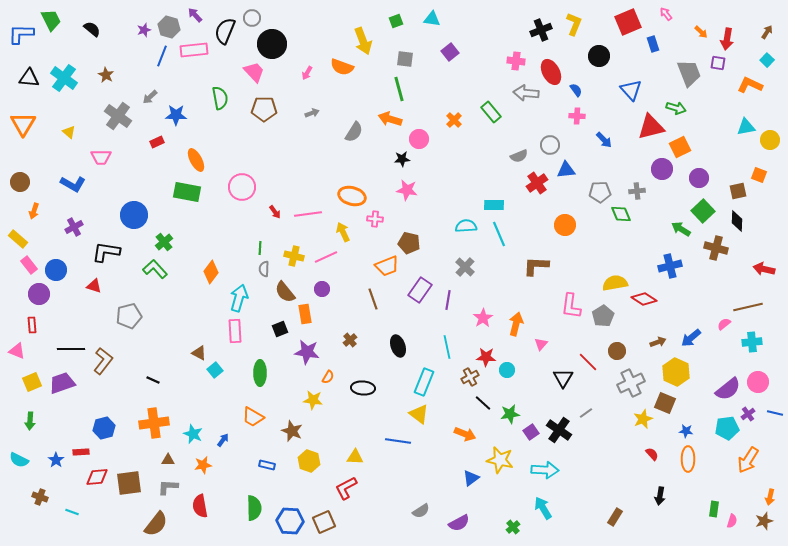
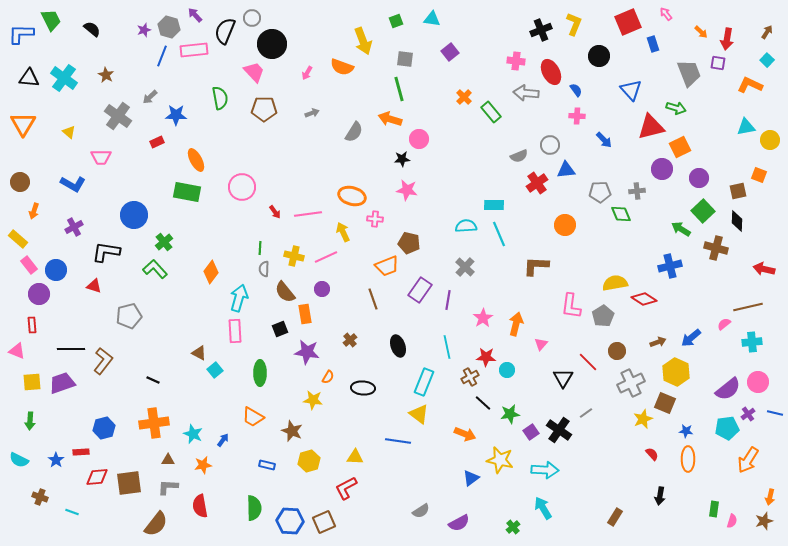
orange cross at (454, 120): moved 10 px right, 23 px up
yellow square at (32, 382): rotated 18 degrees clockwise
yellow hexagon at (309, 461): rotated 25 degrees clockwise
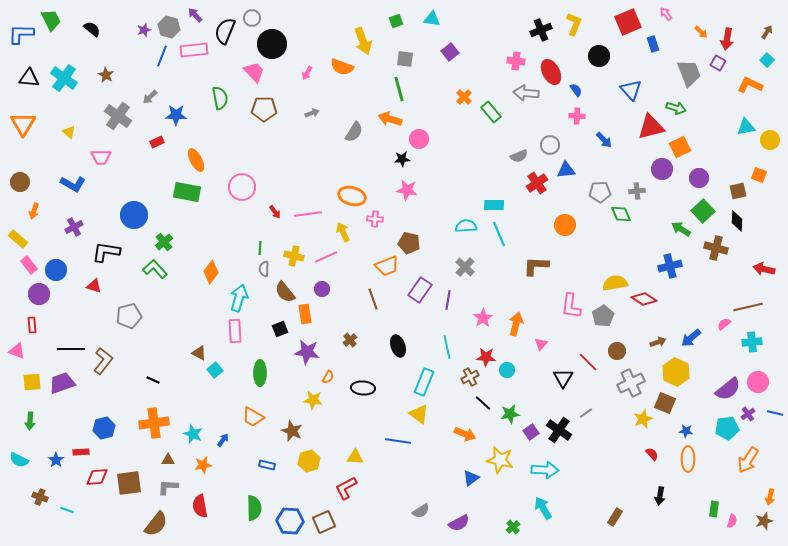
purple square at (718, 63): rotated 21 degrees clockwise
cyan line at (72, 512): moved 5 px left, 2 px up
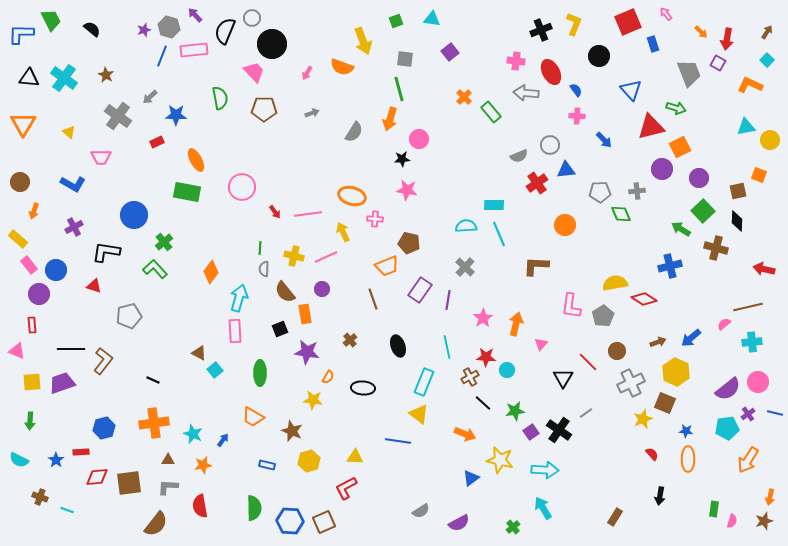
orange arrow at (390, 119): rotated 90 degrees counterclockwise
green star at (510, 414): moved 5 px right, 3 px up
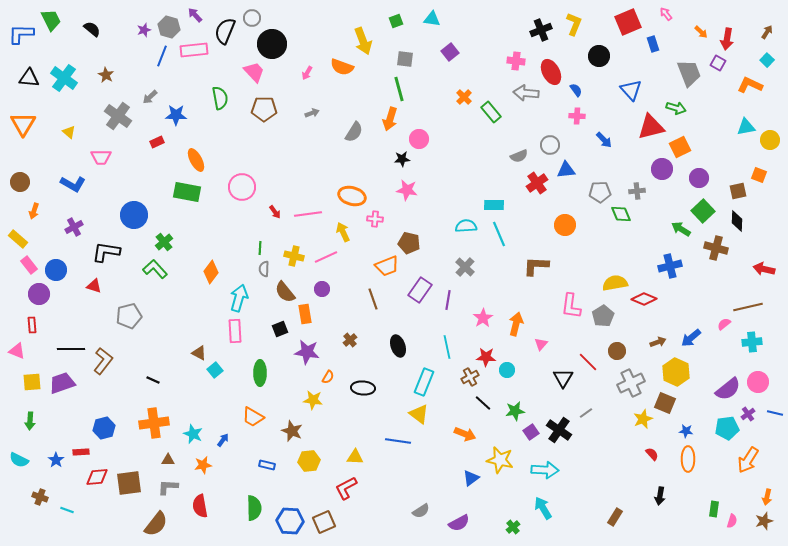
red diamond at (644, 299): rotated 10 degrees counterclockwise
yellow hexagon at (309, 461): rotated 10 degrees clockwise
orange arrow at (770, 497): moved 3 px left
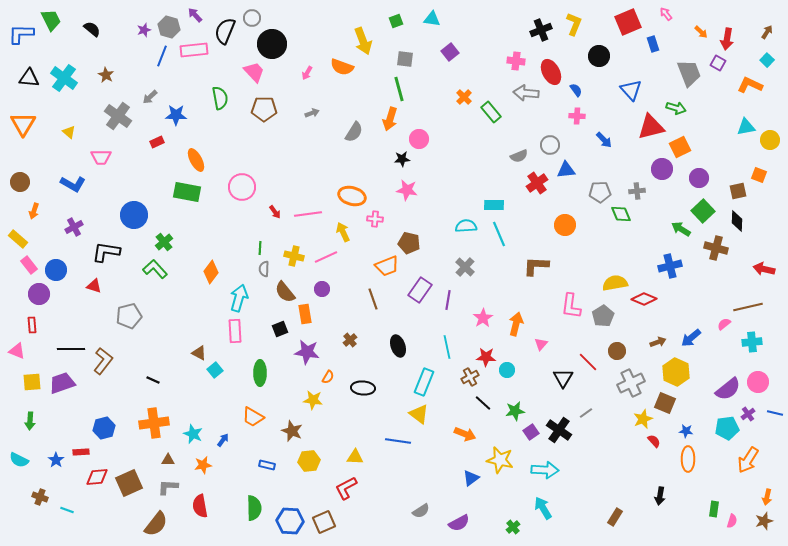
red semicircle at (652, 454): moved 2 px right, 13 px up
brown square at (129, 483): rotated 16 degrees counterclockwise
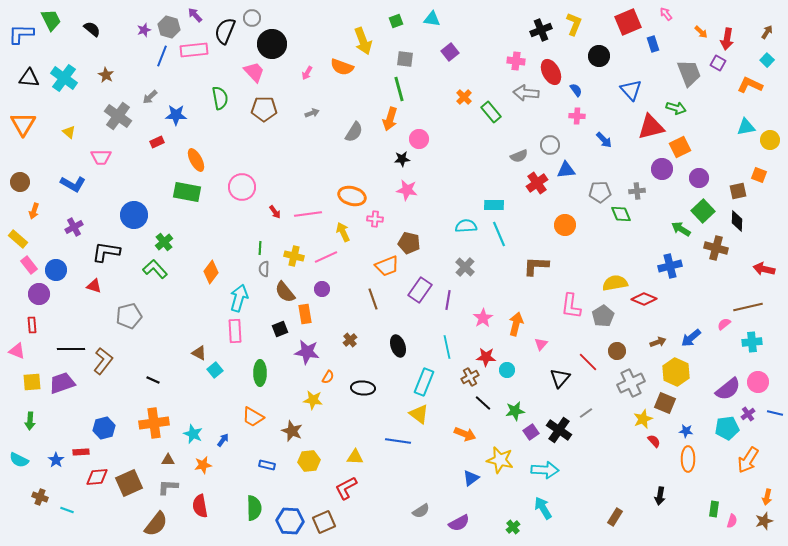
black triangle at (563, 378): moved 3 px left; rotated 10 degrees clockwise
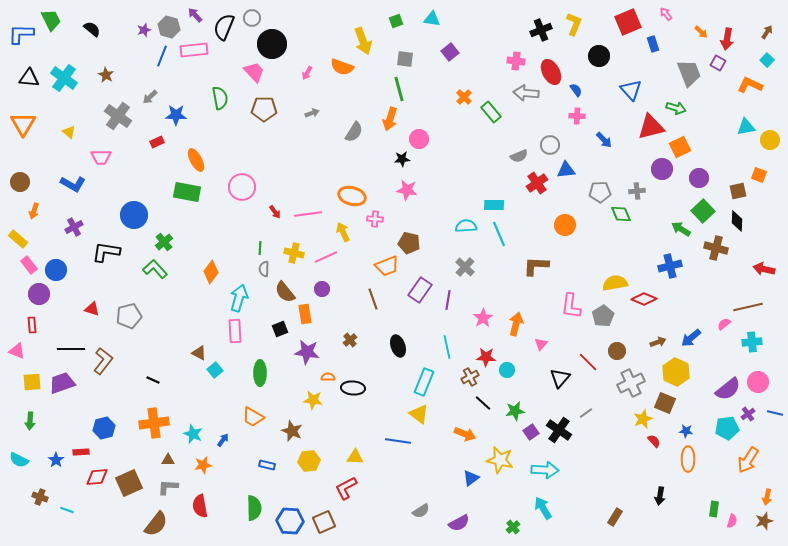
black semicircle at (225, 31): moved 1 px left, 4 px up
yellow cross at (294, 256): moved 3 px up
red triangle at (94, 286): moved 2 px left, 23 px down
orange semicircle at (328, 377): rotated 120 degrees counterclockwise
black ellipse at (363, 388): moved 10 px left
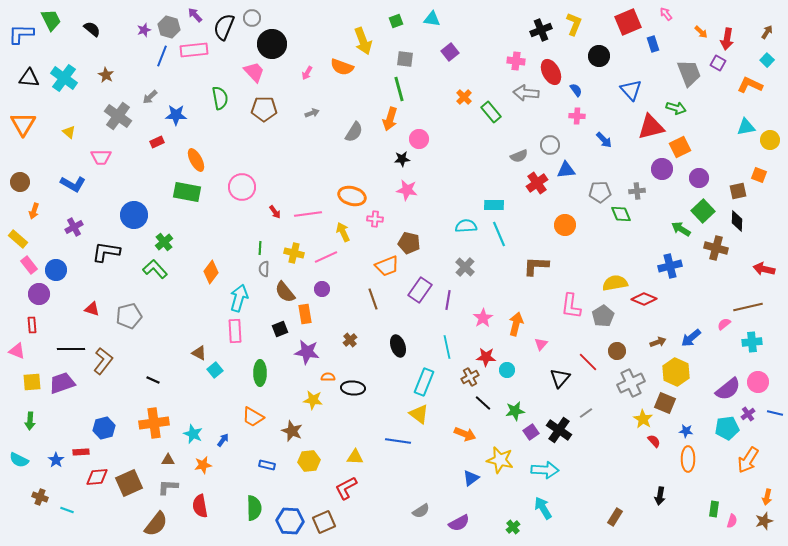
yellow star at (643, 419): rotated 18 degrees counterclockwise
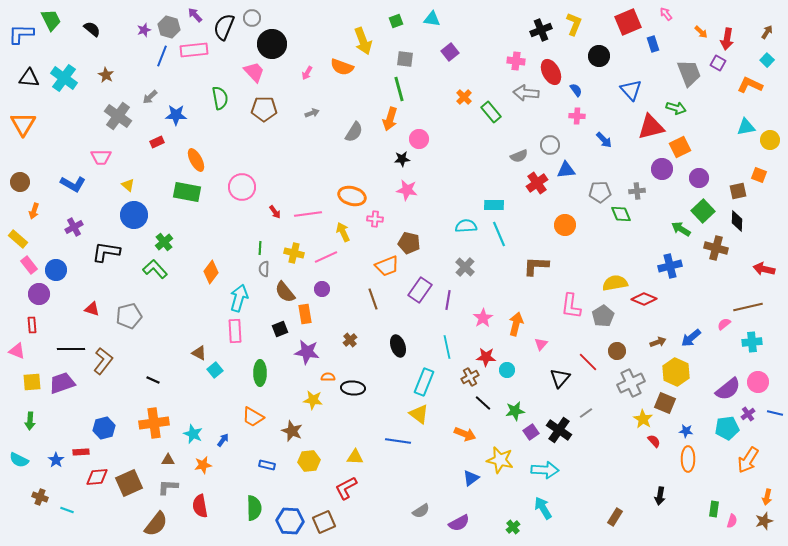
yellow triangle at (69, 132): moved 59 px right, 53 px down
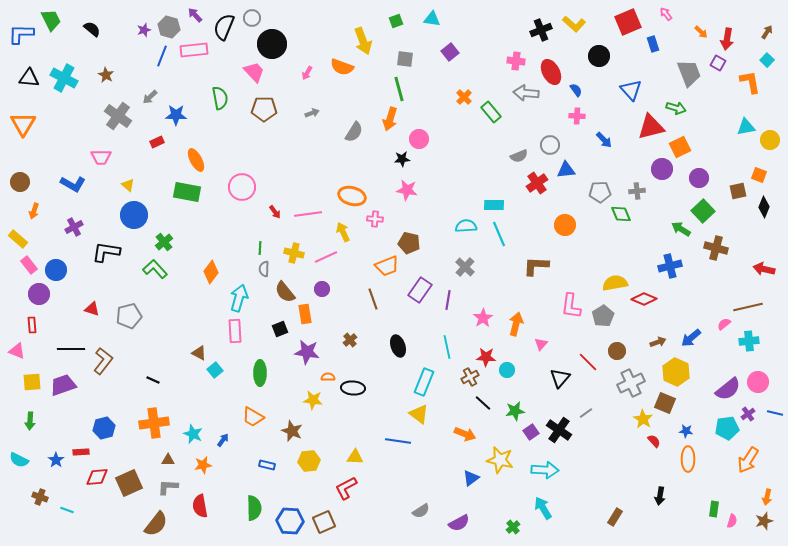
yellow L-shape at (574, 24): rotated 110 degrees clockwise
cyan cross at (64, 78): rotated 8 degrees counterclockwise
orange L-shape at (750, 85): moved 3 px up; rotated 55 degrees clockwise
black diamond at (737, 221): moved 27 px right, 14 px up; rotated 20 degrees clockwise
cyan cross at (752, 342): moved 3 px left, 1 px up
purple trapezoid at (62, 383): moved 1 px right, 2 px down
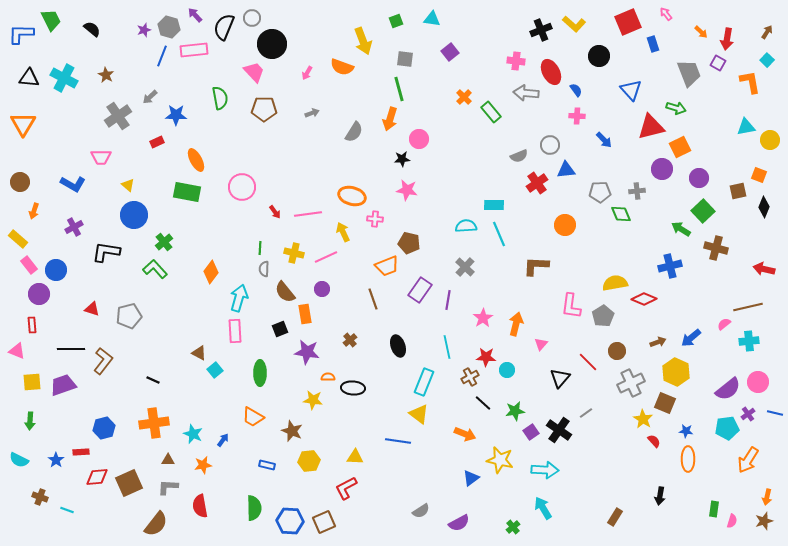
gray cross at (118, 116): rotated 20 degrees clockwise
